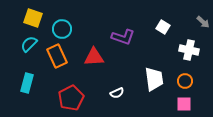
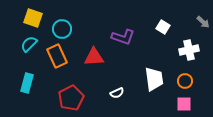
white cross: rotated 24 degrees counterclockwise
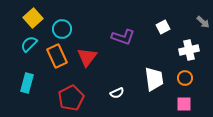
yellow square: rotated 30 degrees clockwise
white square: rotated 32 degrees clockwise
red triangle: moved 7 px left; rotated 50 degrees counterclockwise
orange circle: moved 3 px up
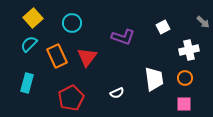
cyan circle: moved 10 px right, 6 px up
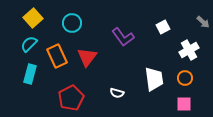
purple L-shape: rotated 35 degrees clockwise
white cross: rotated 18 degrees counterclockwise
cyan rectangle: moved 3 px right, 9 px up
white semicircle: rotated 40 degrees clockwise
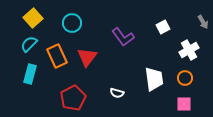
gray arrow: rotated 16 degrees clockwise
red pentagon: moved 2 px right
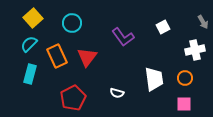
white cross: moved 6 px right; rotated 18 degrees clockwise
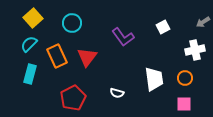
gray arrow: rotated 88 degrees clockwise
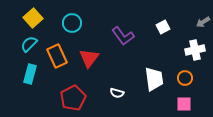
purple L-shape: moved 1 px up
red triangle: moved 2 px right, 1 px down
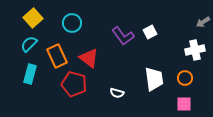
white square: moved 13 px left, 5 px down
red triangle: rotated 30 degrees counterclockwise
red pentagon: moved 1 px right, 14 px up; rotated 30 degrees counterclockwise
